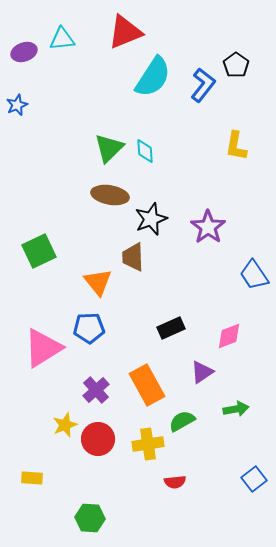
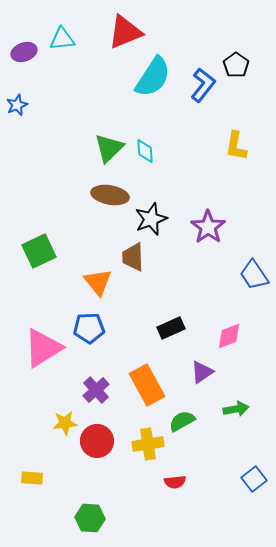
yellow star: moved 2 px up; rotated 15 degrees clockwise
red circle: moved 1 px left, 2 px down
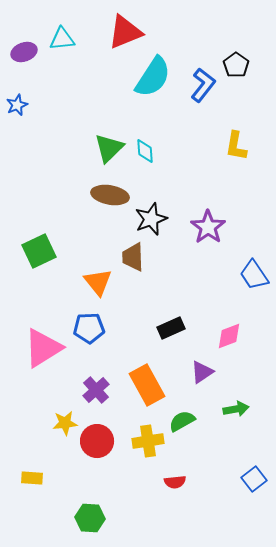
yellow cross: moved 3 px up
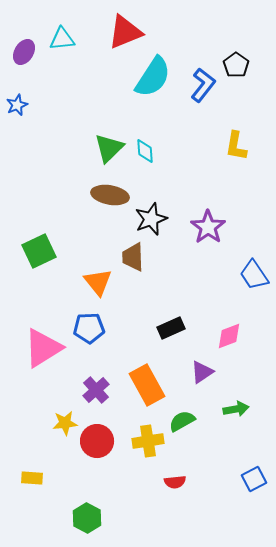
purple ellipse: rotated 40 degrees counterclockwise
blue square: rotated 10 degrees clockwise
green hexagon: moved 3 px left; rotated 24 degrees clockwise
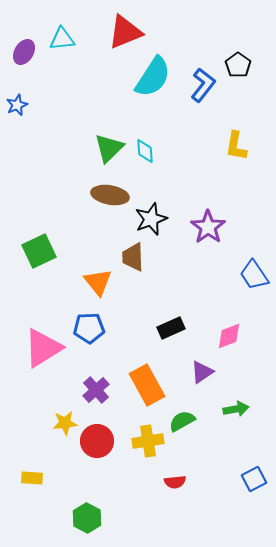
black pentagon: moved 2 px right
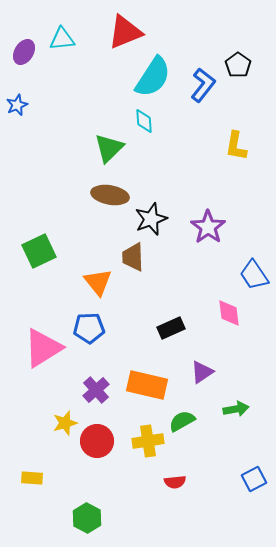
cyan diamond: moved 1 px left, 30 px up
pink diamond: moved 23 px up; rotated 76 degrees counterclockwise
orange rectangle: rotated 48 degrees counterclockwise
yellow star: rotated 10 degrees counterclockwise
